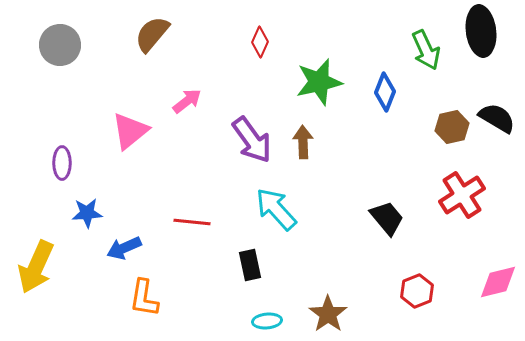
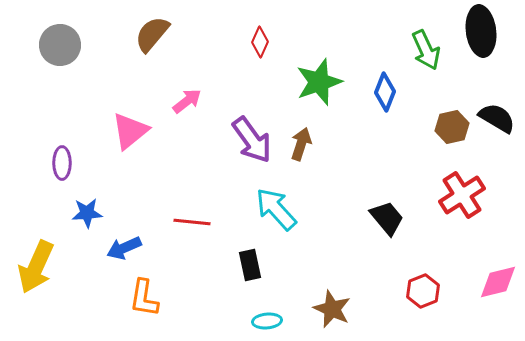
green star: rotated 6 degrees counterclockwise
brown arrow: moved 2 px left, 2 px down; rotated 20 degrees clockwise
red hexagon: moved 6 px right
brown star: moved 4 px right, 5 px up; rotated 12 degrees counterclockwise
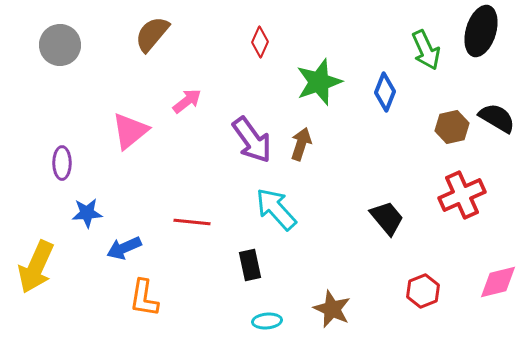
black ellipse: rotated 24 degrees clockwise
red cross: rotated 9 degrees clockwise
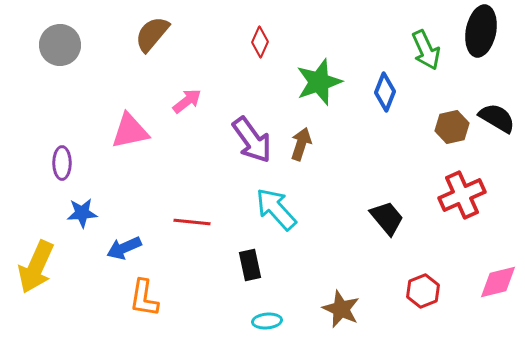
black ellipse: rotated 6 degrees counterclockwise
pink triangle: rotated 27 degrees clockwise
blue star: moved 5 px left
brown star: moved 9 px right
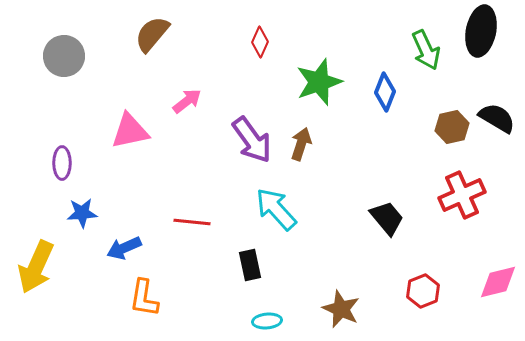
gray circle: moved 4 px right, 11 px down
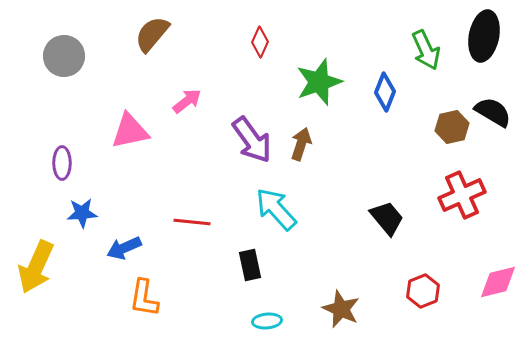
black ellipse: moved 3 px right, 5 px down
black semicircle: moved 4 px left, 6 px up
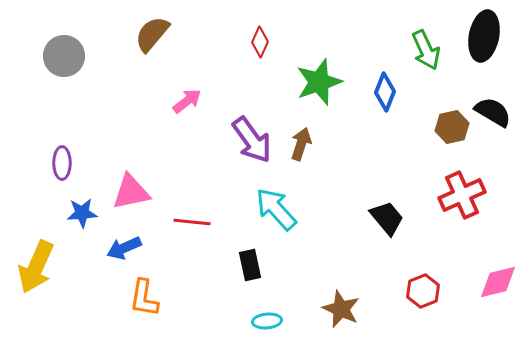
pink triangle: moved 1 px right, 61 px down
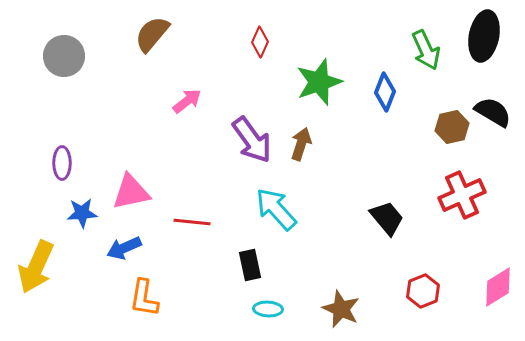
pink diamond: moved 5 px down; rotated 18 degrees counterclockwise
cyan ellipse: moved 1 px right, 12 px up; rotated 8 degrees clockwise
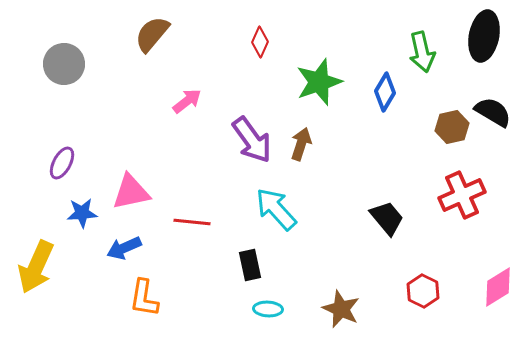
green arrow: moved 4 px left, 2 px down; rotated 12 degrees clockwise
gray circle: moved 8 px down
blue diamond: rotated 9 degrees clockwise
purple ellipse: rotated 28 degrees clockwise
red hexagon: rotated 12 degrees counterclockwise
